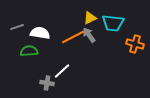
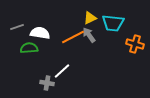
green semicircle: moved 3 px up
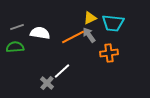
orange cross: moved 26 px left, 9 px down; rotated 24 degrees counterclockwise
green semicircle: moved 14 px left, 1 px up
gray cross: rotated 32 degrees clockwise
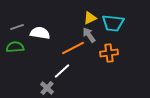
orange line: moved 11 px down
gray cross: moved 5 px down
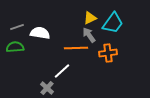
cyan trapezoid: rotated 60 degrees counterclockwise
orange line: moved 3 px right; rotated 25 degrees clockwise
orange cross: moved 1 px left
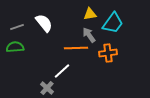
yellow triangle: moved 4 px up; rotated 16 degrees clockwise
white semicircle: moved 4 px right, 10 px up; rotated 42 degrees clockwise
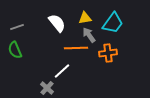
yellow triangle: moved 5 px left, 4 px down
white semicircle: moved 13 px right
green semicircle: moved 3 px down; rotated 108 degrees counterclockwise
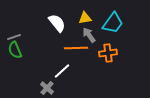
gray line: moved 3 px left, 10 px down
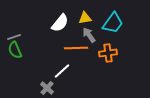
white semicircle: moved 3 px right; rotated 78 degrees clockwise
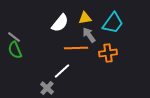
gray line: rotated 56 degrees clockwise
